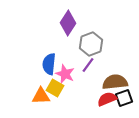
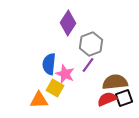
orange triangle: moved 2 px left, 4 px down
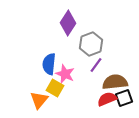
purple line: moved 8 px right
orange triangle: rotated 48 degrees counterclockwise
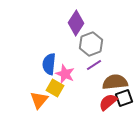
purple diamond: moved 8 px right
purple line: moved 2 px left; rotated 21 degrees clockwise
red semicircle: moved 1 px right, 3 px down; rotated 18 degrees counterclockwise
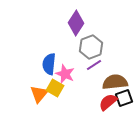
gray hexagon: moved 3 px down
orange triangle: moved 6 px up
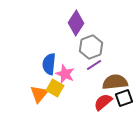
red semicircle: moved 5 px left
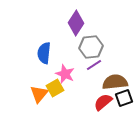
gray hexagon: rotated 15 degrees clockwise
blue semicircle: moved 5 px left, 11 px up
yellow square: rotated 30 degrees clockwise
